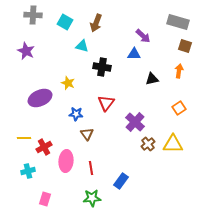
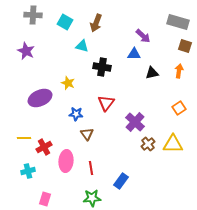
black triangle: moved 6 px up
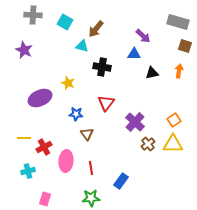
brown arrow: moved 6 px down; rotated 18 degrees clockwise
purple star: moved 2 px left, 1 px up
orange square: moved 5 px left, 12 px down
green star: moved 1 px left
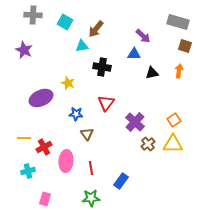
cyan triangle: rotated 24 degrees counterclockwise
purple ellipse: moved 1 px right
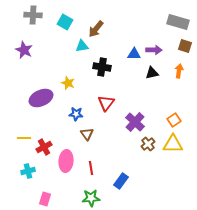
purple arrow: moved 11 px right, 14 px down; rotated 42 degrees counterclockwise
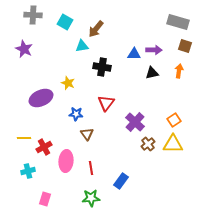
purple star: moved 1 px up
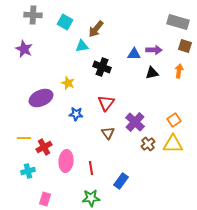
black cross: rotated 12 degrees clockwise
brown triangle: moved 21 px right, 1 px up
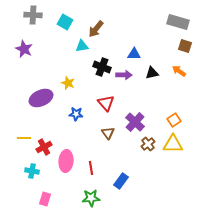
purple arrow: moved 30 px left, 25 px down
orange arrow: rotated 64 degrees counterclockwise
red triangle: rotated 18 degrees counterclockwise
cyan cross: moved 4 px right; rotated 24 degrees clockwise
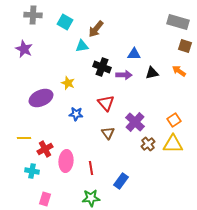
red cross: moved 1 px right, 2 px down
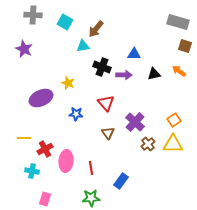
cyan triangle: moved 1 px right
black triangle: moved 2 px right, 1 px down
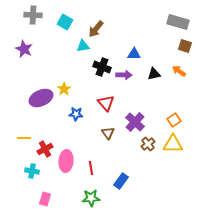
yellow star: moved 4 px left, 6 px down; rotated 16 degrees clockwise
